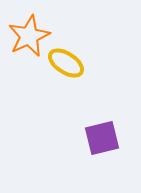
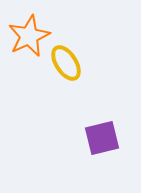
yellow ellipse: rotated 24 degrees clockwise
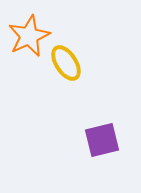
purple square: moved 2 px down
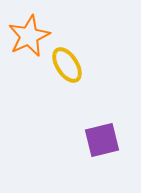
yellow ellipse: moved 1 px right, 2 px down
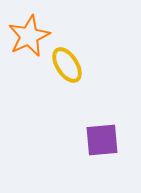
purple square: rotated 9 degrees clockwise
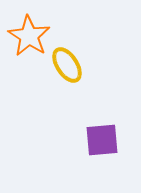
orange star: rotated 15 degrees counterclockwise
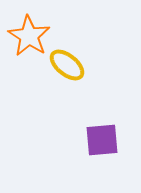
yellow ellipse: rotated 18 degrees counterclockwise
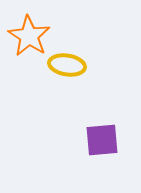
yellow ellipse: rotated 30 degrees counterclockwise
